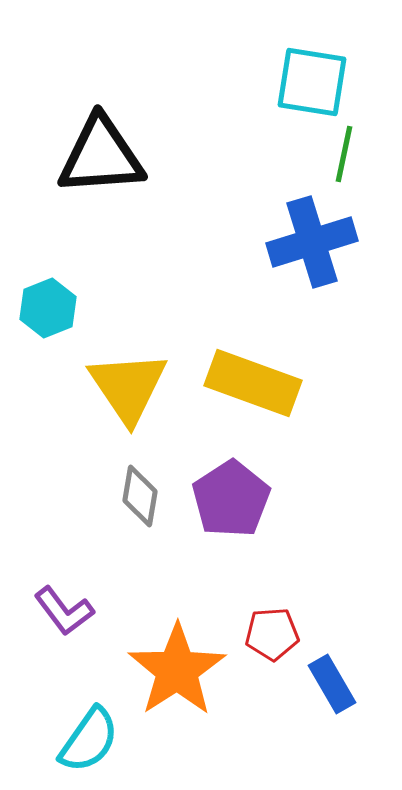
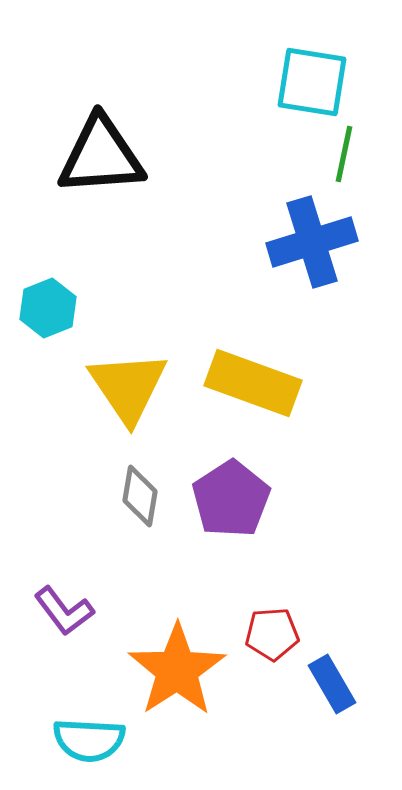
cyan semicircle: rotated 58 degrees clockwise
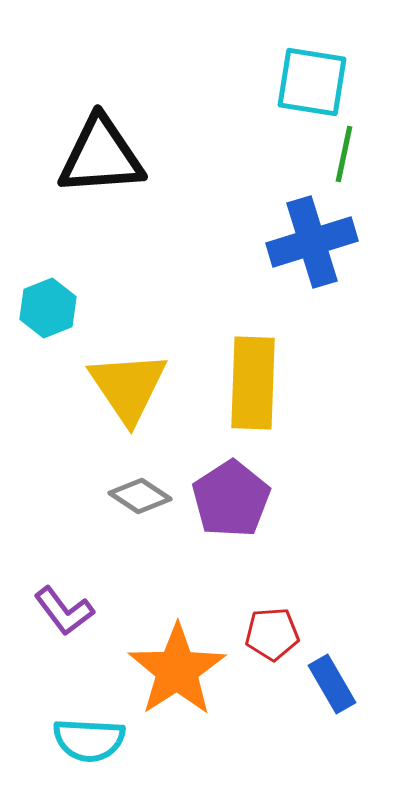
yellow rectangle: rotated 72 degrees clockwise
gray diamond: rotated 66 degrees counterclockwise
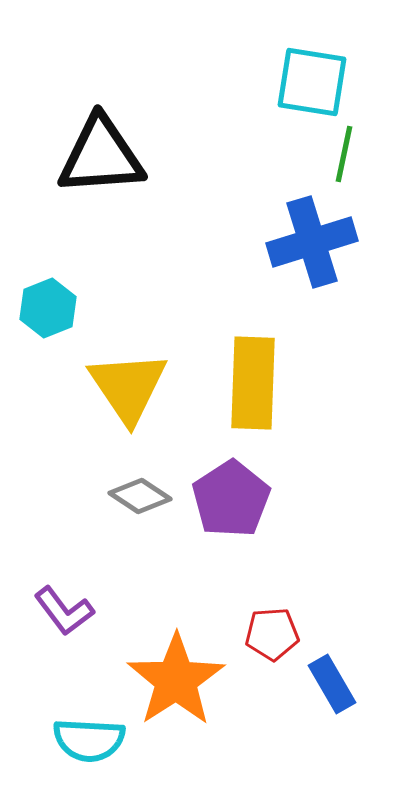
orange star: moved 1 px left, 10 px down
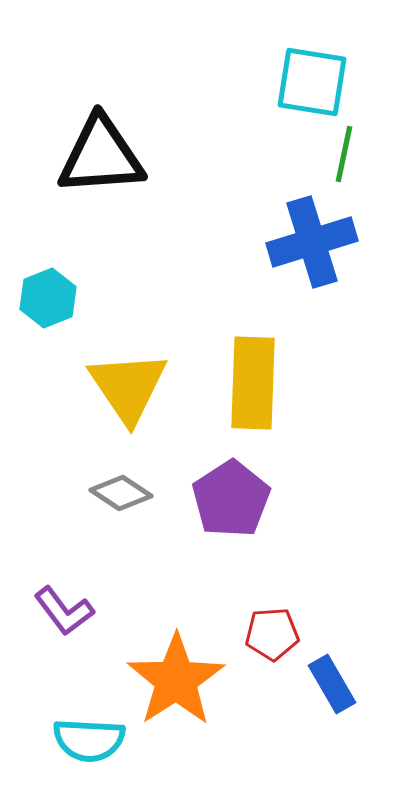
cyan hexagon: moved 10 px up
gray diamond: moved 19 px left, 3 px up
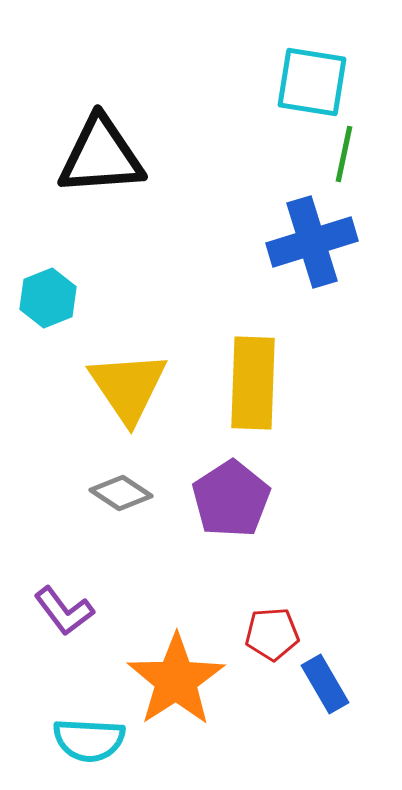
blue rectangle: moved 7 px left
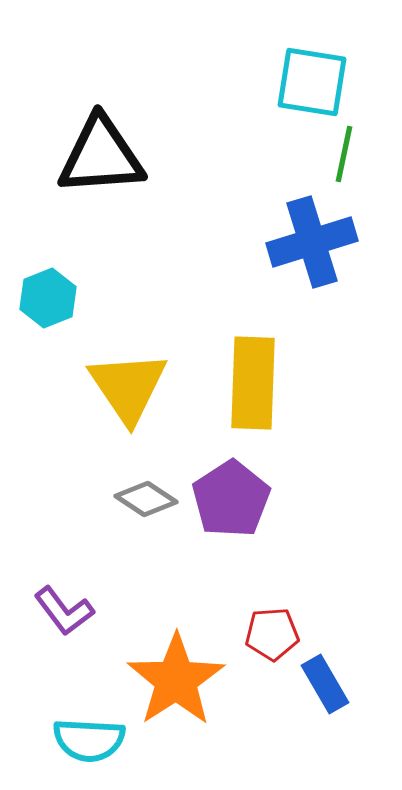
gray diamond: moved 25 px right, 6 px down
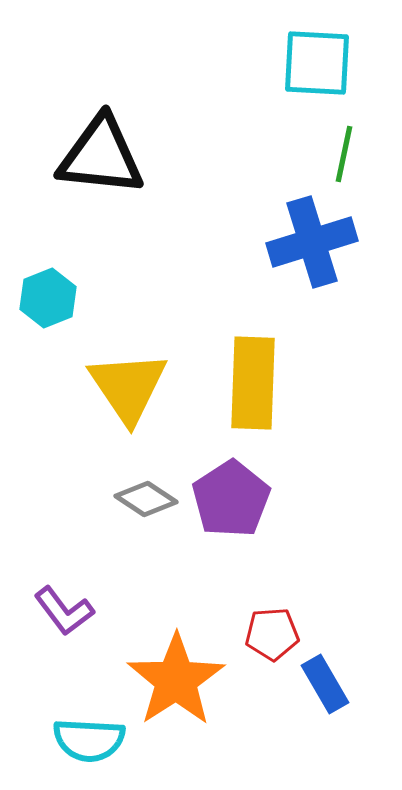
cyan square: moved 5 px right, 19 px up; rotated 6 degrees counterclockwise
black triangle: rotated 10 degrees clockwise
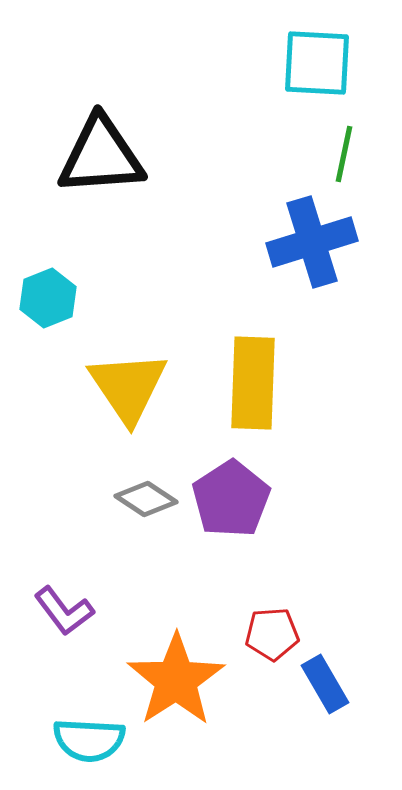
black triangle: rotated 10 degrees counterclockwise
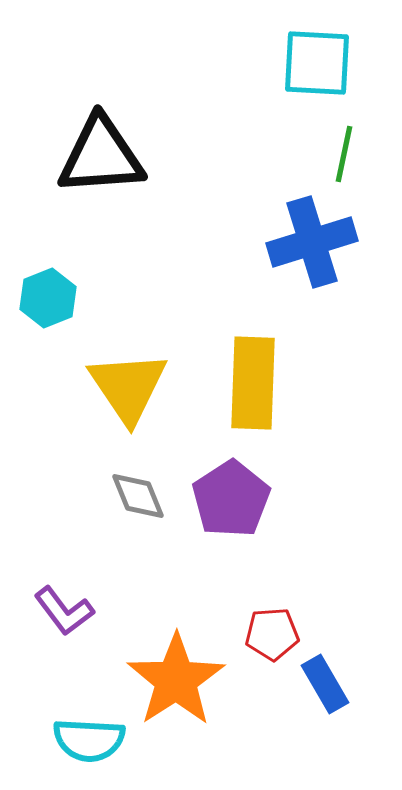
gray diamond: moved 8 px left, 3 px up; rotated 34 degrees clockwise
